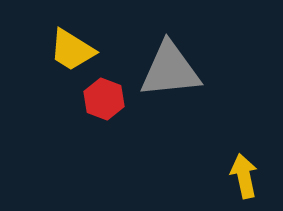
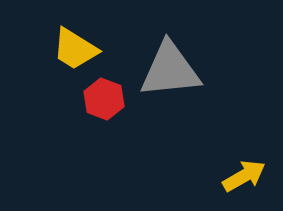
yellow trapezoid: moved 3 px right, 1 px up
yellow arrow: rotated 72 degrees clockwise
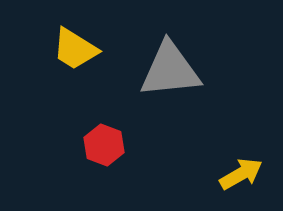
red hexagon: moved 46 px down
yellow arrow: moved 3 px left, 2 px up
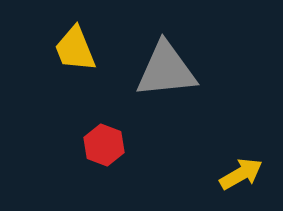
yellow trapezoid: rotated 36 degrees clockwise
gray triangle: moved 4 px left
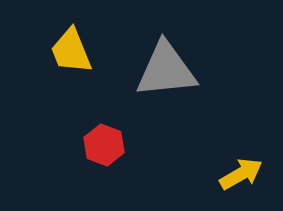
yellow trapezoid: moved 4 px left, 2 px down
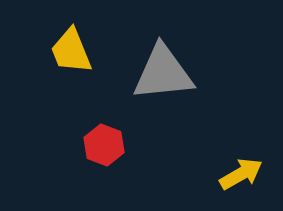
gray triangle: moved 3 px left, 3 px down
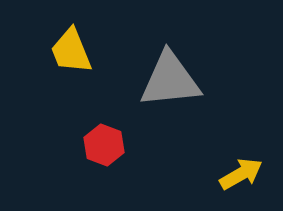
gray triangle: moved 7 px right, 7 px down
